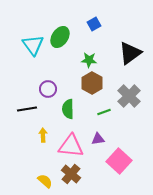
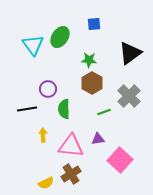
blue square: rotated 24 degrees clockwise
green semicircle: moved 4 px left
pink square: moved 1 px right, 1 px up
brown cross: rotated 18 degrees clockwise
yellow semicircle: moved 1 px right, 2 px down; rotated 112 degrees clockwise
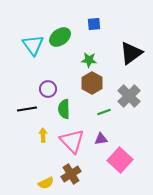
green ellipse: rotated 20 degrees clockwise
black triangle: moved 1 px right
purple triangle: moved 3 px right
pink triangle: moved 1 px right, 5 px up; rotated 40 degrees clockwise
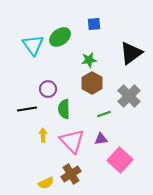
green star: rotated 14 degrees counterclockwise
green line: moved 2 px down
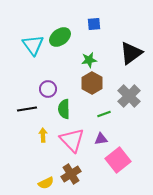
pink triangle: moved 1 px up
pink square: moved 2 px left; rotated 10 degrees clockwise
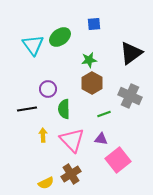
gray cross: moved 1 px right; rotated 20 degrees counterclockwise
purple triangle: rotated 16 degrees clockwise
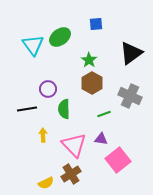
blue square: moved 2 px right
green star: rotated 28 degrees counterclockwise
pink triangle: moved 2 px right, 5 px down
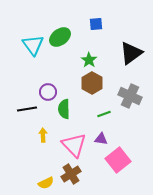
purple circle: moved 3 px down
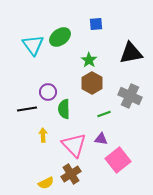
black triangle: rotated 25 degrees clockwise
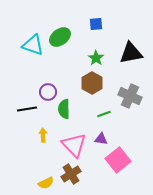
cyan triangle: rotated 35 degrees counterclockwise
green star: moved 7 px right, 2 px up
